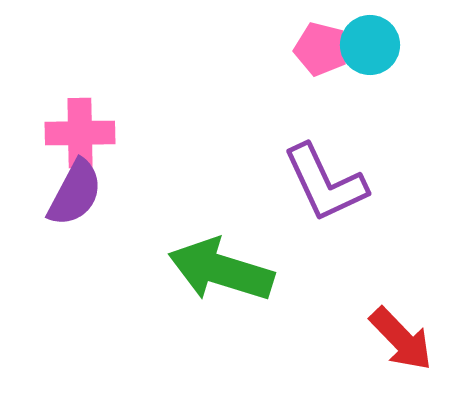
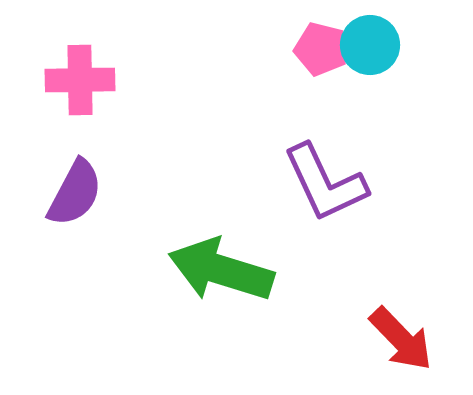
pink cross: moved 53 px up
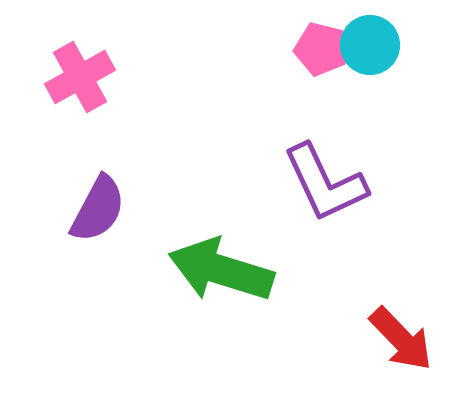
pink cross: moved 3 px up; rotated 28 degrees counterclockwise
purple semicircle: moved 23 px right, 16 px down
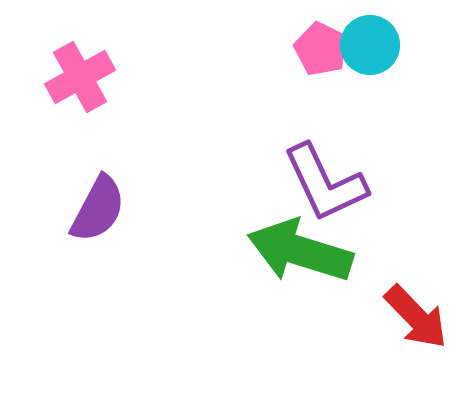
pink pentagon: rotated 12 degrees clockwise
green arrow: moved 79 px right, 19 px up
red arrow: moved 15 px right, 22 px up
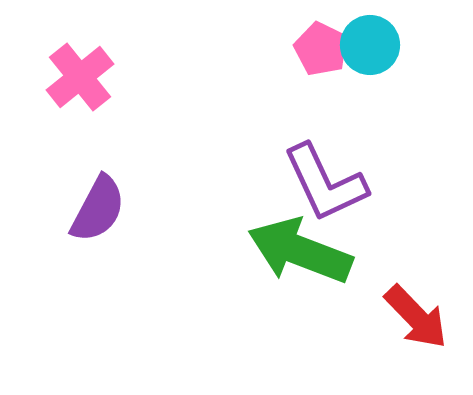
pink cross: rotated 10 degrees counterclockwise
green arrow: rotated 4 degrees clockwise
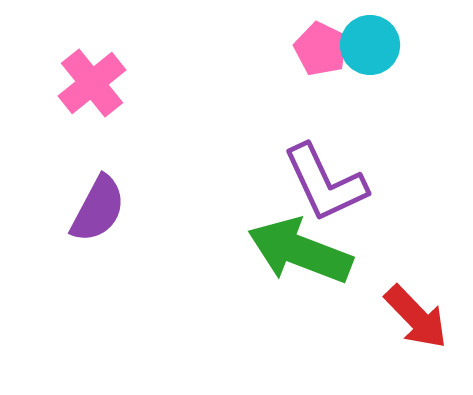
pink cross: moved 12 px right, 6 px down
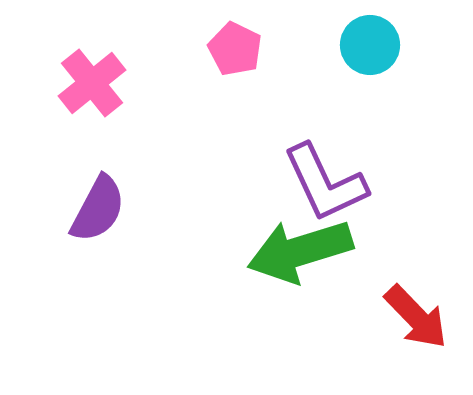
pink pentagon: moved 86 px left
green arrow: rotated 38 degrees counterclockwise
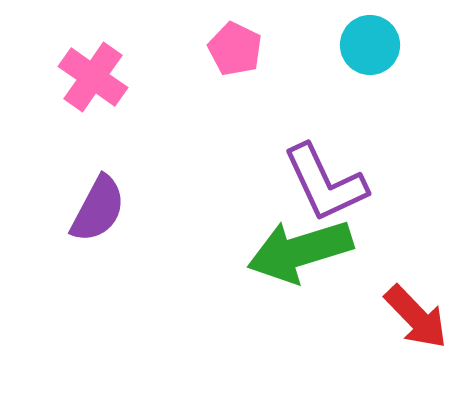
pink cross: moved 1 px right, 6 px up; rotated 16 degrees counterclockwise
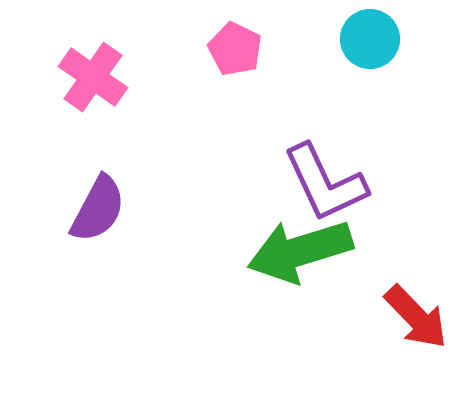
cyan circle: moved 6 px up
